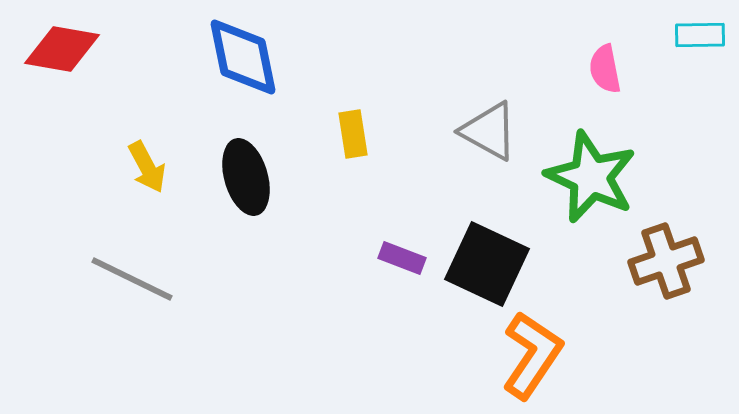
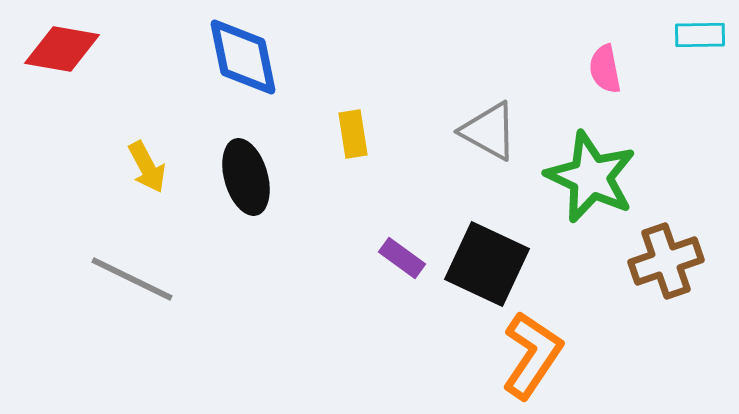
purple rectangle: rotated 15 degrees clockwise
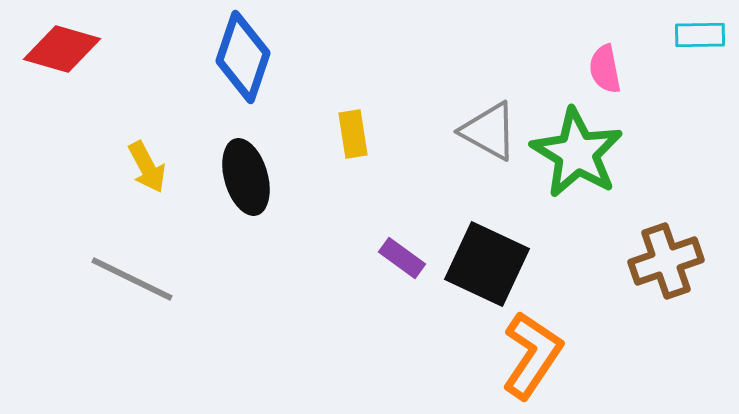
red diamond: rotated 6 degrees clockwise
blue diamond: rotated 30 degrees clockwise
green star: moved 14 px left, 24 px up; rotated 6 degrees clockwise
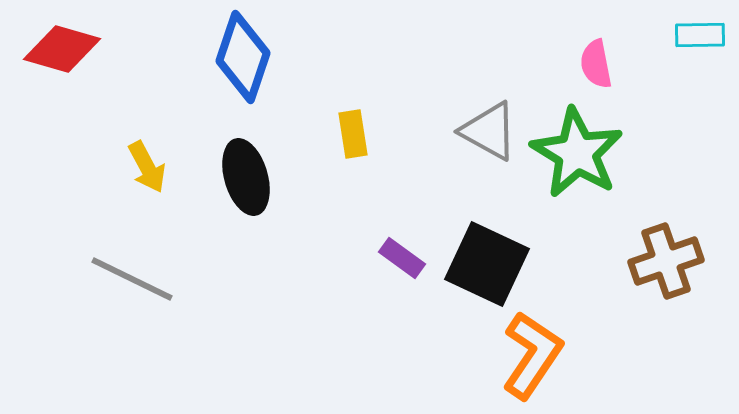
pink semicircle: moved 9 px left, 5 px up
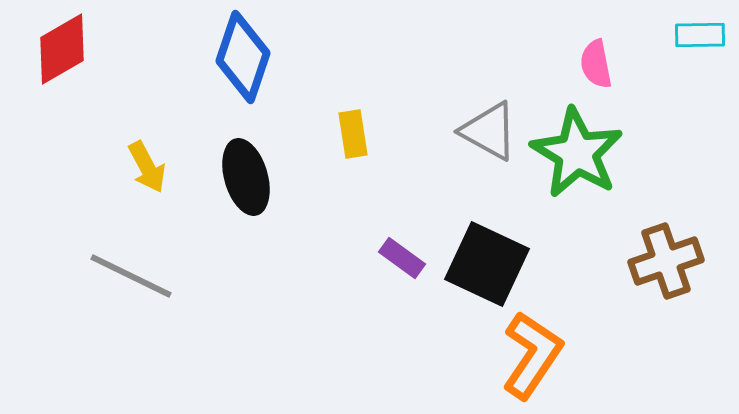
red diamond: rotated 46 degrees counterclockwise
gray line: moved 1 px left, 3 px up
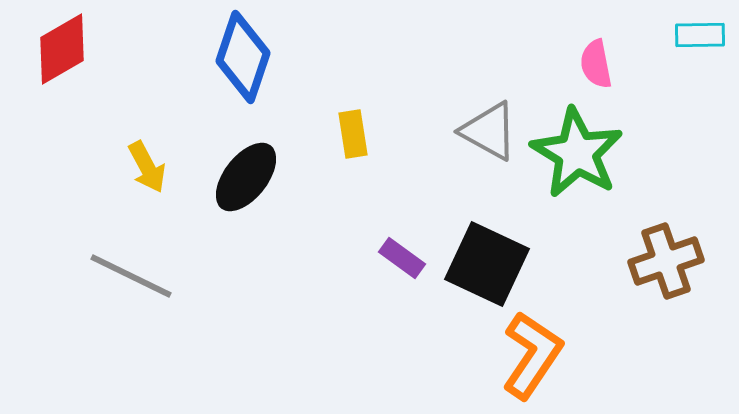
black ellipse: rotated 54 degrees clockwise
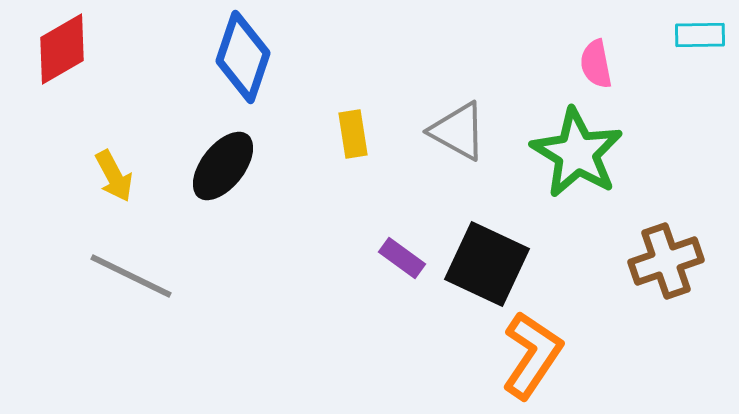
gray triangle: moved 31 px left
yellow arrow: moved 33 px left, 9 px down
black ellipse: moved 23 px left, 11 px up
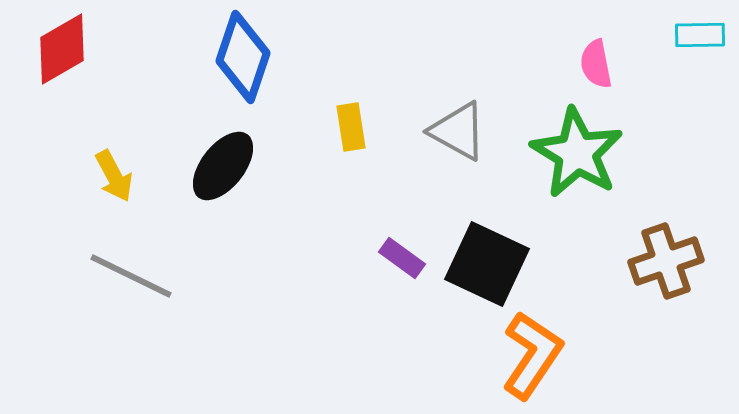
yellow rectangle: moved 2 px left, 7 px up
